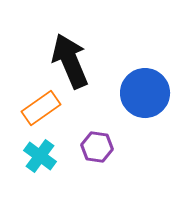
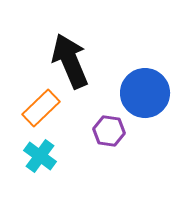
orange rectangle: rotated 9 degrees counterclockwise
purple hexagon: moved 12 px right, 16 px up
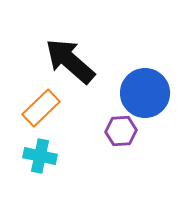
black arrow: rotated 26 degrees counterclockwise
purple hexagon: moved 12 px right; rotated 12 degrees counterclockwise
cyan cross: rotated 24 degrees counterclockwise
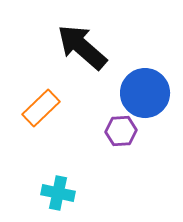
black arrow: moved 12 px right, 14 px up
cyan cross: moved 18 px right, 37 px down
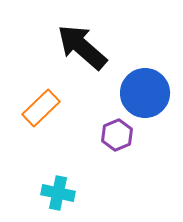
purple hexagon: moved 4 px left, 4 px down; rotated 20 degrees counterclockwise
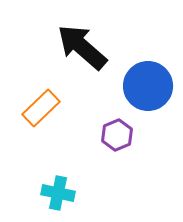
blue circle: moved 3 px right, 7 px up
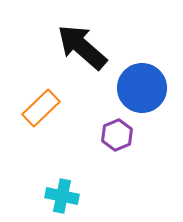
blue circle: moved 6 px left, 2 px down
cyan cross: moved 4 px right, 3 px down
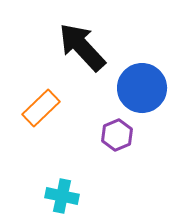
black arrow: rotated 6 degrees clockwise
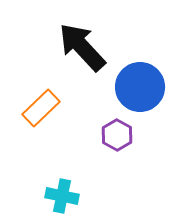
blue circle: moved 2 px left, 1 px up
purple hexagon: rotated 8 degrees counterclockwise
